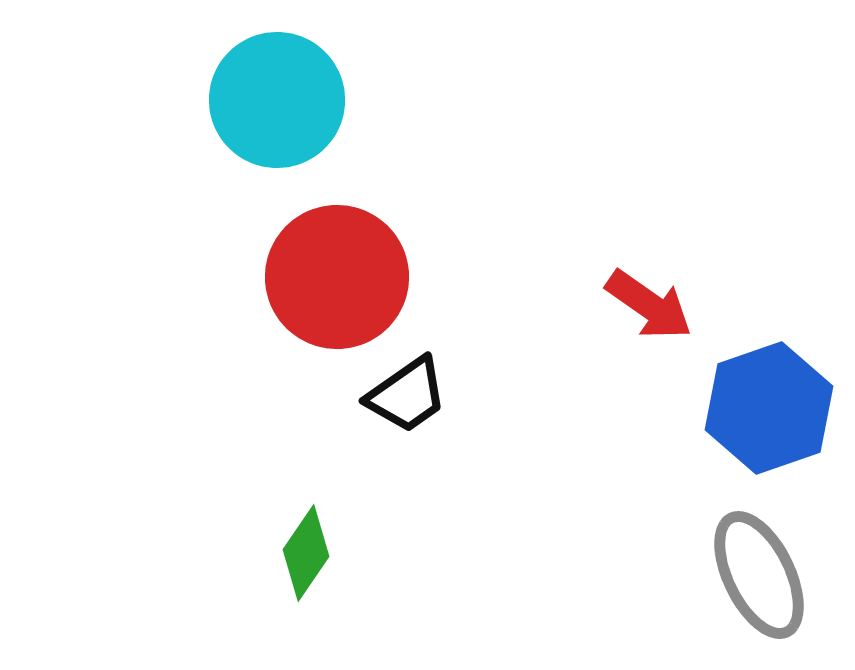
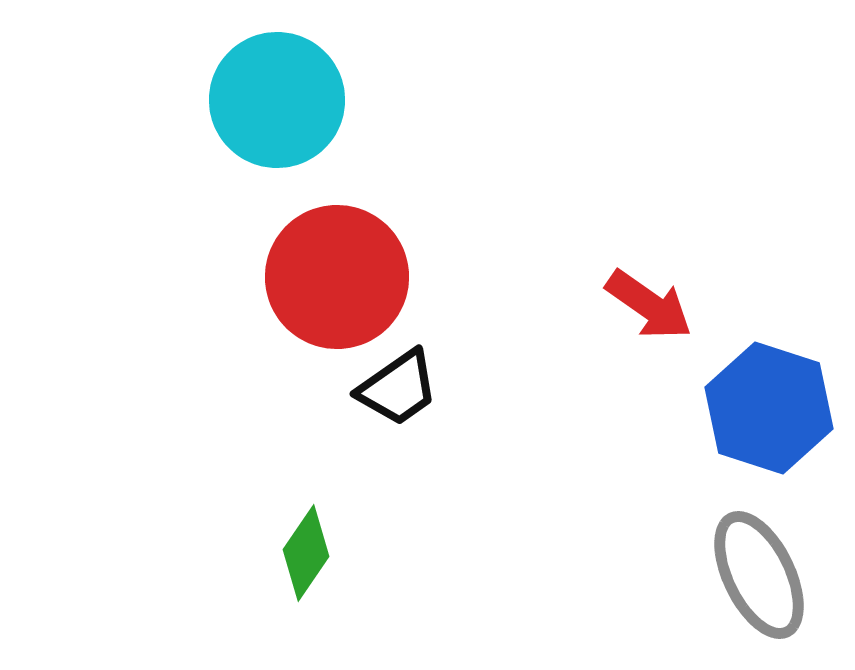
black trapezoid: moved 9 px left, 7 px up
blue hexagon: rotated 23 degrees counterclockwise
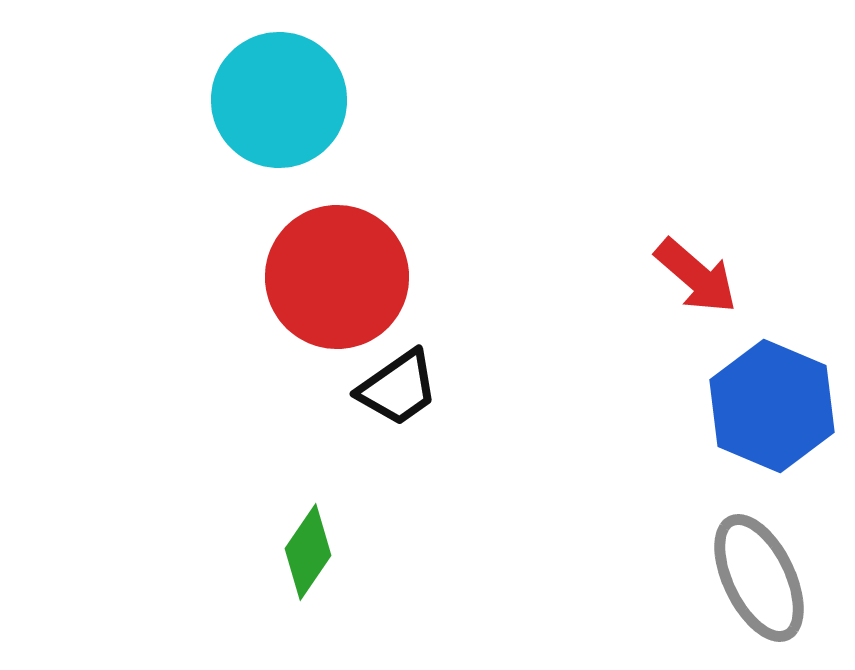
cyan circle: moved 2 px right
red arrow: moved 47 px right, 29 px up; rotated 6 degrees clockwise
blue hexagon: moved 3 px right, 2 px up; rotated 5 degrees clockwise
green diamond: moved 2 px right, 1 px up
gray ellipse: moved 3 px down
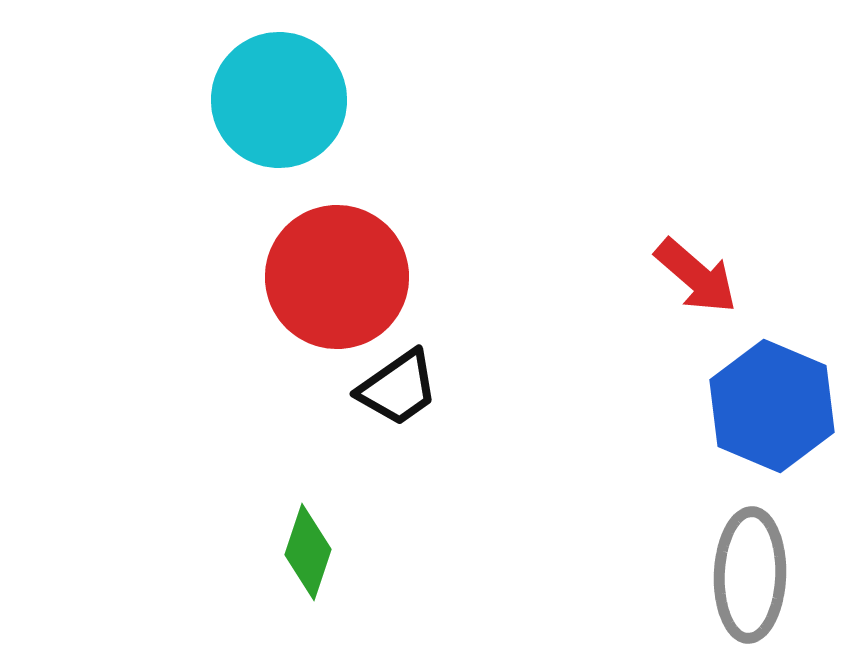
green diamond: rotated 16 degrees counterclockwise
gray ellipse: moved 9 px left, 3 px up; rotated 28 degrees clockwise
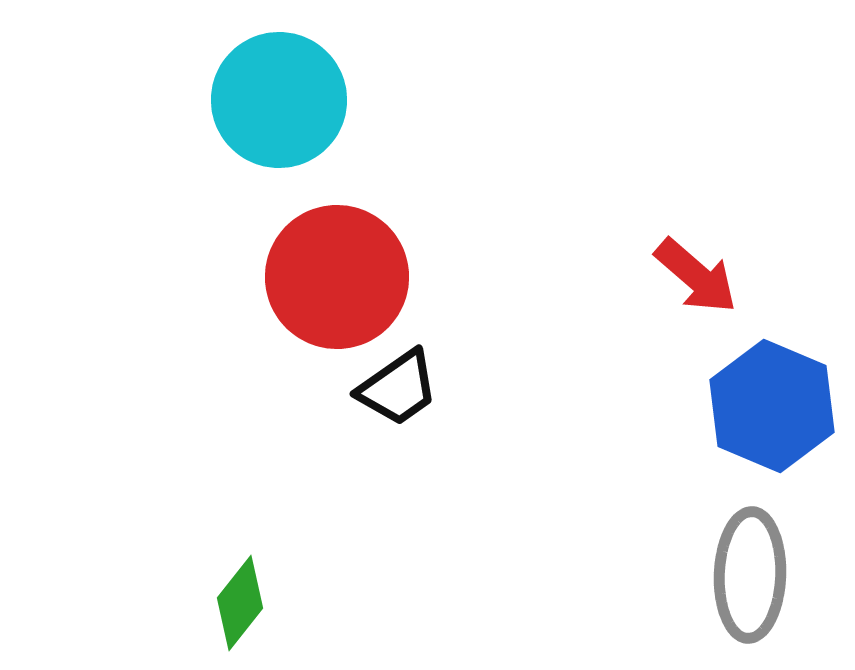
green diamond: moved 68 px left, 51 px down; rotated 20 degrees clockwise
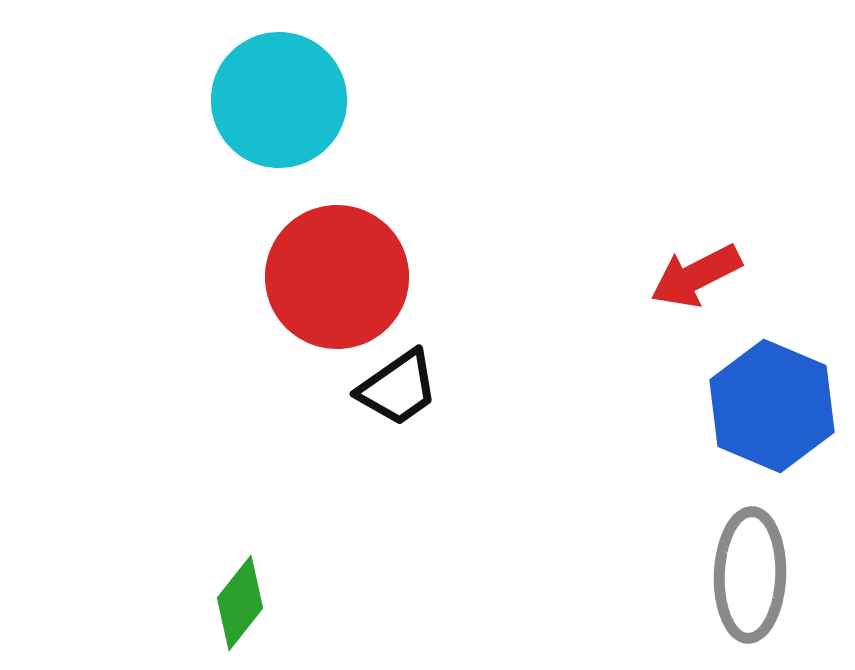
red arrow: rotated 112 degrees clockwise
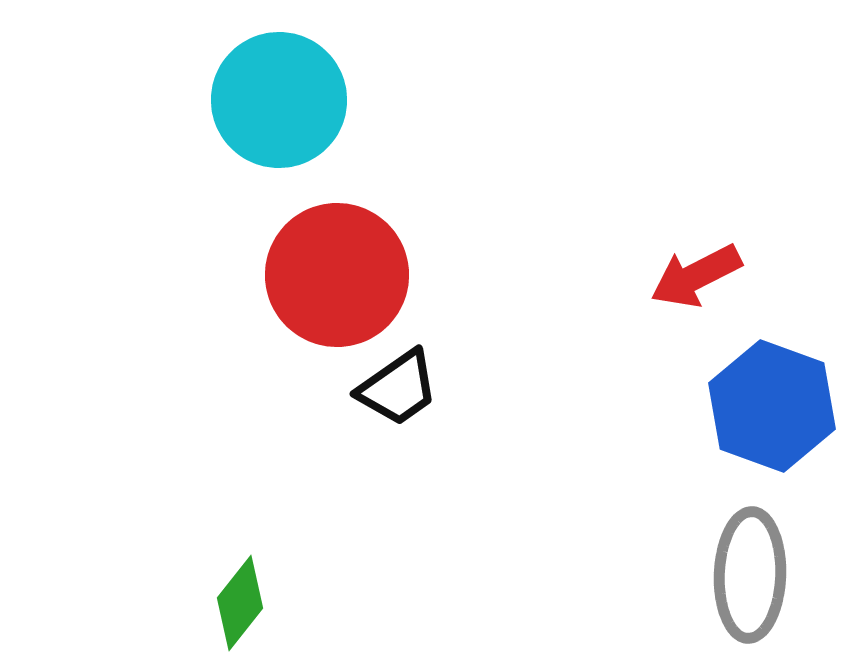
red circle: moved 2 px up
blue hexagon: rotated 3 degrees counterclockwise
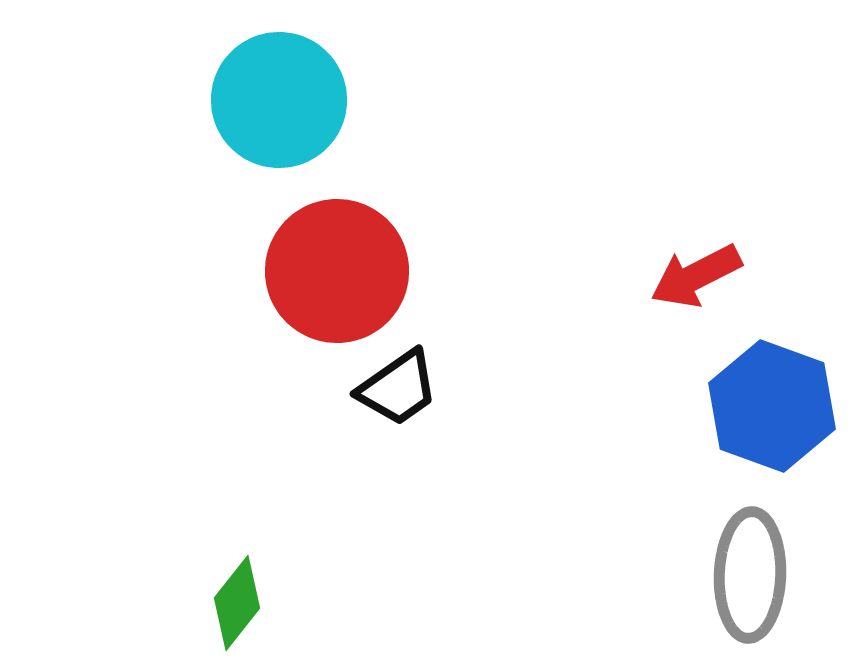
red circle: moved 4 px up
green diamond: moved 3 px left
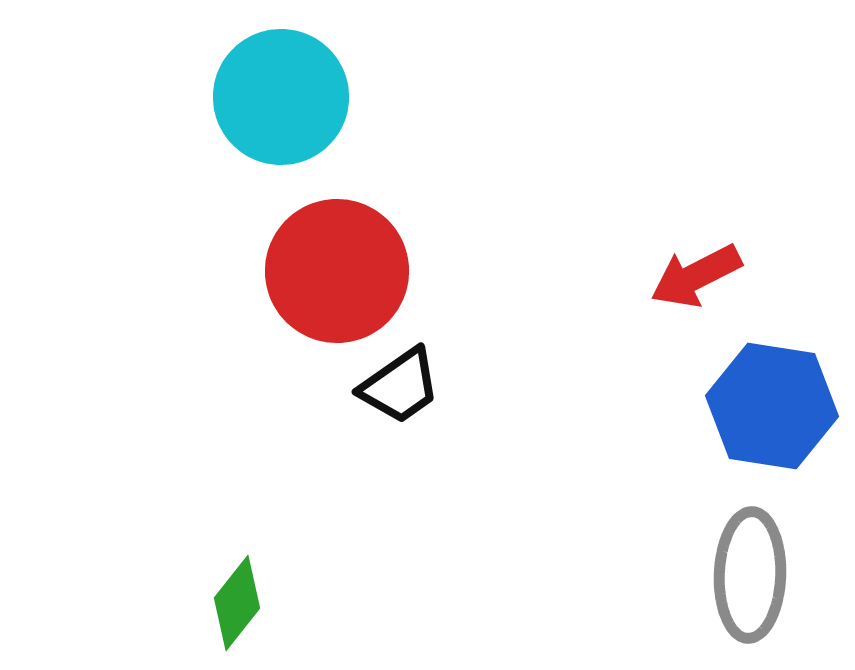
cyan circle: moved 2 px right, 3 px up
black trapezoid: moved 2 px right, 2 px up
blue hexagon: rotated 11 degrees counterclockwise
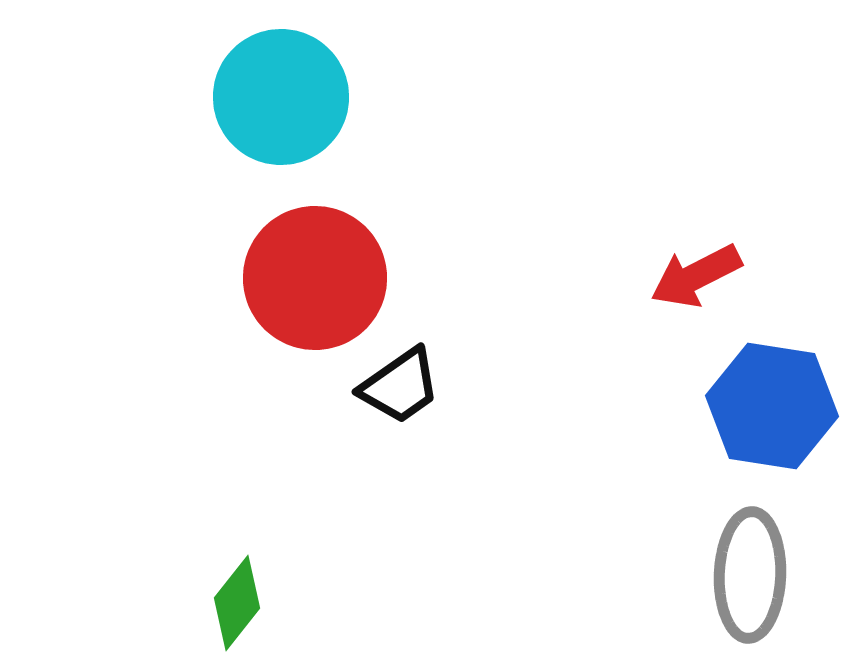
red circle: moved 22 px left, 7 px down
